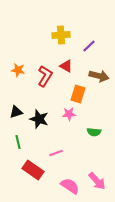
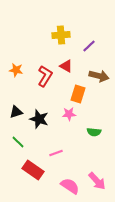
orange star: moved 2 px left
green line: rotated 32 degrees counterclockwise
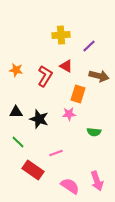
black triangle: rotated 16 degrees clockwise
pink arrow: rotated 24 degrees clockwise
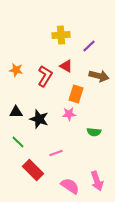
orange rectangle: moved 2 px left
red rectangle: rotated 10 degrees clockwise
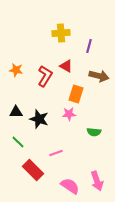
yellow cross: moved 2 px up
purple line: rotated 32 degrees counterclockwise
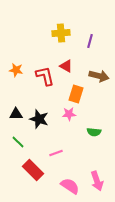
purple line: moved 1 px right, 5 px up
red L-shape: rotated 45 degrees counterclockwise
black triangle: moved 2 px down
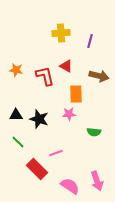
orange rectangle: rotated 18 degrees counterclockwise
black triangle: moved 1 px down
red rectangle: moved 4 px right, 1 px up
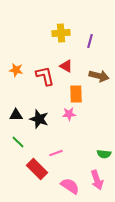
green semicircle: moved 10 px right, 22 px down
pink arrow: moved 1 px up
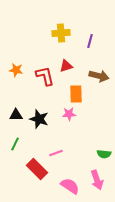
red triangle: rotated 48 degrees counterclockwise
green line: moved 3 px left, 2 px down; rotated 72 degrees clockwise
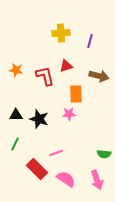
pink semicircle: moved 4 px left, 7 px up
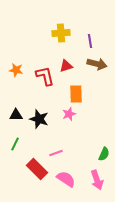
purple line: rotated 24 degrees counterclockwise
brown arrow: moved 2 px left, 12 px up
pink star: rotated 16 degrees counterclockwise
green semicircle: rotated 72 degrees counterclockwise
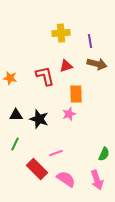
orange star: moved 6 px left, 8 px down
